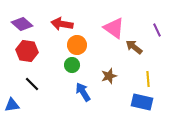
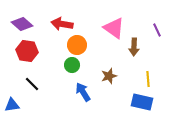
brown arrow: rotated 126 degrees counterclockwise
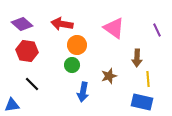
brown arrow: moved 3 px right, 11 px down
blue arrow: rotated 138 degrees counterclockwise
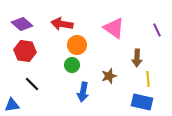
red hexagon: moved 2 px left
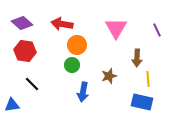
purple diamond: moved 1 px up
pink triangle: moved 2 px right; rotated 25 degrees clockwise
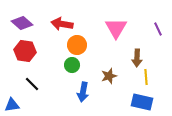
purple line: moved 1 px right, 1 px up
yellow line: moved 2 px left, 2 px up
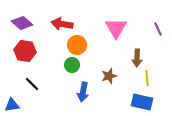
yellow line: moved 1 px right, 1 px down
